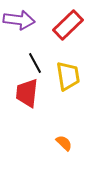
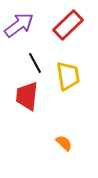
purple arrow: moved 5 px down; rotated 44 degrees counterclockwise
red trapezoid: moved 3 px down
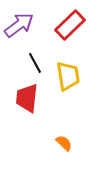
red rectangle: moved 2 px right
red trapezoid: moved 2 px down
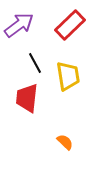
orange semicircle: moved 1 px right, 1 px up
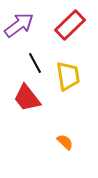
red trapezoid: rotated 44 degrees counterclockwise
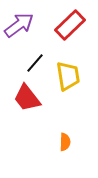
black line: rotated 70 degrees clockwise
orange semicircle: rotated 48 degrees clockwise
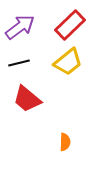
purple arrow: moved 1 px right, 2 px down
black line: moved 16 px left; rotated 35 degrees clockwise
yellow trapezoid: moved 14 px up; rotated 60 degrees clockwise
red trapezoid: moved 1 px down; rotated 12 degrees counterclockwise
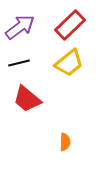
yellow trapezoid: moved 1 px right, 1 px down
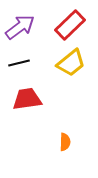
yellow trapezoid: moved 2 px right
red trapezoid: rotated 132 degrees clockwise
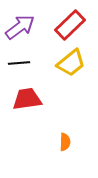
black line: rotated 10 degrees clockwise
